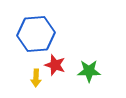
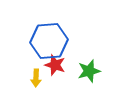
blue hexagon: moved 13 px right, 7 px down
green star: rotated 15 degrees counterclockwise
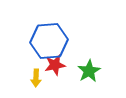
red star: rotated 30 degrees counterclockwise
green star: rotated 15 degrees counterclockwise
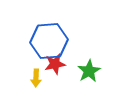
red star: moved 1 px up
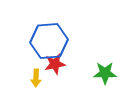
green star: moved 16 px right, 2 px down; rotated 30 degrees clockwise
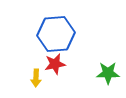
blue hexagon: moved 7 px right, 7 px up
green star: moved 3 px right
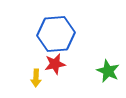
green star: moved 2 px up; rotated 25 degrees clockwise
